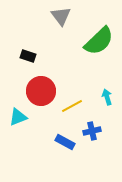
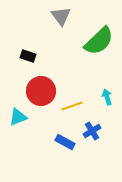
yellow line: rotated 10 degrees clockwise
blue cross: rotated 18 degrees counterclockwise
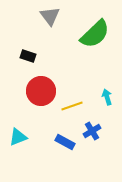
gray triangle: moved 11 px left
green semicircle: moved 4 px left, 7 px up
cyan triangle: moved 20 px down
